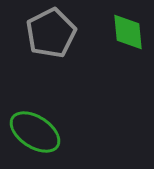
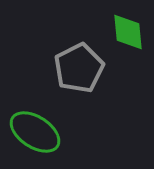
gray pentagon: moved 28 px right, 35 px down
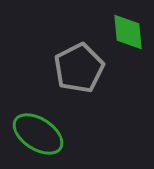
green ellipse: moved 3 px right, 2 px down
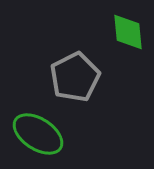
gray pentagon: moved 4 px left, 9 px down
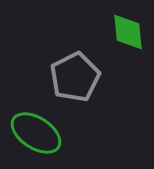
green ellipse: moved 2 px left, 1 px up
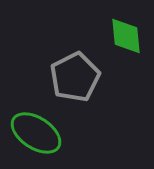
green diamond: moved 2 px left, 4 px down
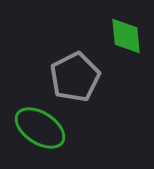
green ellipse: moved 4 px right, 5 px up
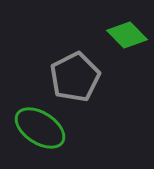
green diamond: moved 1 px right, 1 px up; rotated 39 degrees counterclockwise
